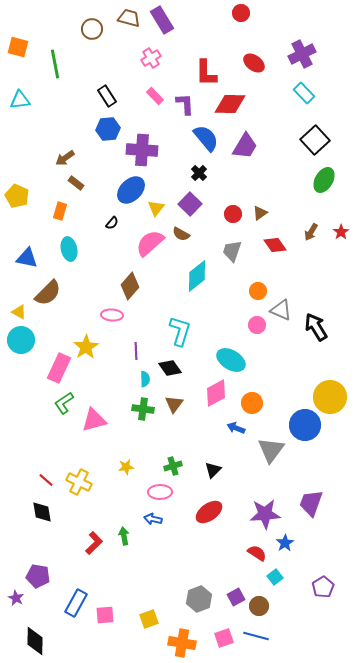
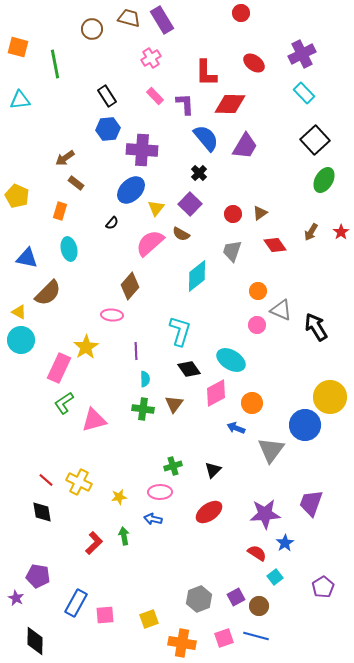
black diamond at (170, 368): moved 19 px right, 1 px down
yellow star at (126, 467): moved 7 px left, 30 px down
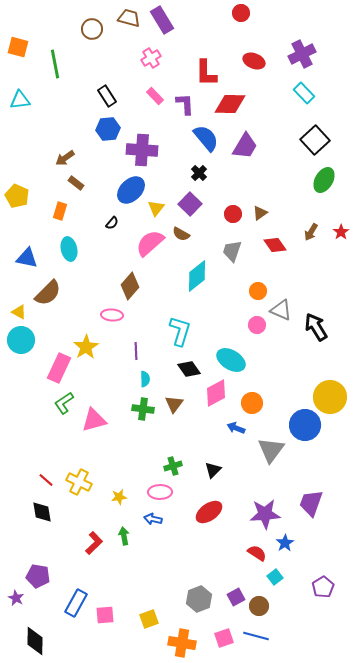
red ellipse at (254, 63): moved 2 px up; rotated 15 degrees counterclockwise
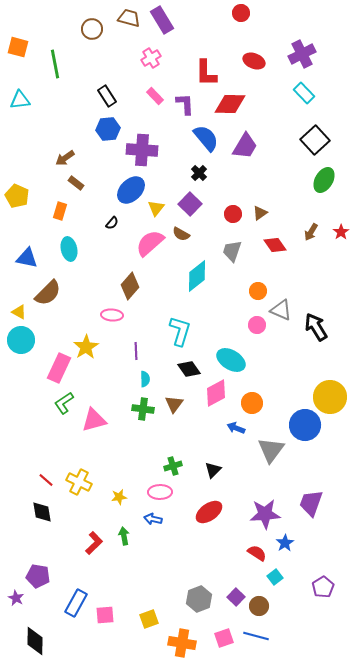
purple square at (236, 597): rotated 18 degrees counterclockwise
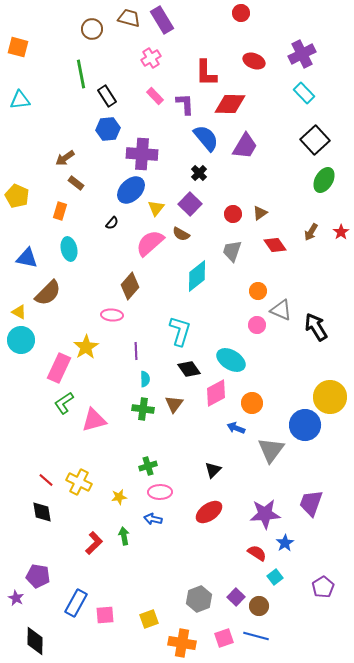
green line at (55, 64): moved 26 px right, 10 px down
purple cross at (142, 150): moved 4 px down
green cross at (173, 466): moved 25 px left
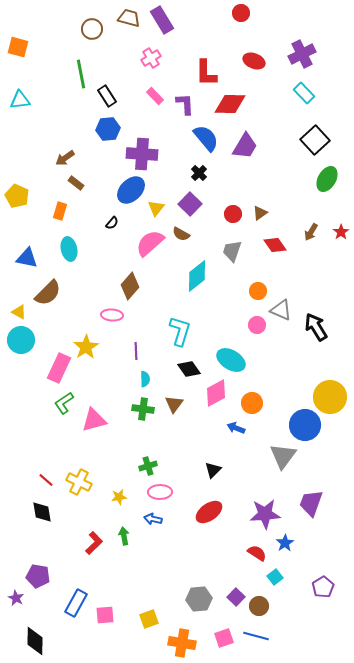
green ellipse at (324, 180): moved 3 px right, 1 px up
gray triangle at (271, 450): moved 12 px right, 6 px down
gray hexagon at (199, 599): rotated 15 degrees clockwise
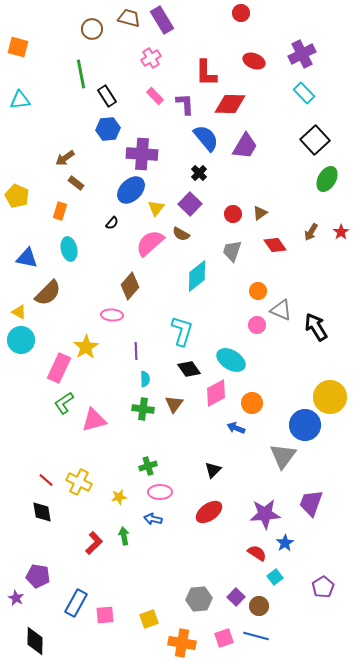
cyan L-shape at (180, 331): moved 2 px right
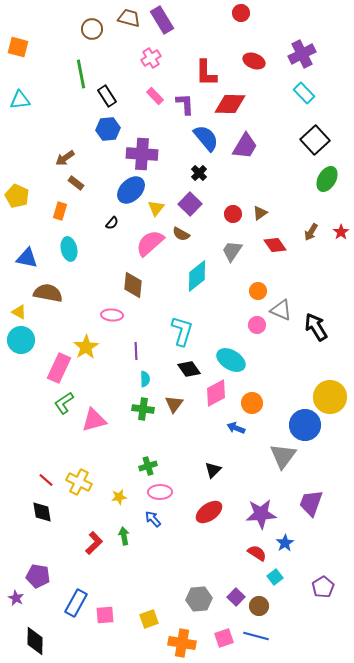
gray trapezoid at (232, 251): rotated 15 degrees clockwise
brown diamond at (130, 286): moved 3 px right, 1 px up; rotated 36 degrees counterclockwise
brown semicircle at (48, 293): rotated 124 degrees counterclockwise
purple star at (265, 514): moved 4 px left
blue arrow at (153, 519): rotated 36 degrees clockwise
